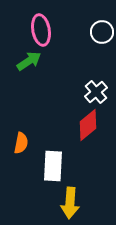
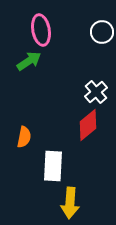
orange semicircle: moved 3 px right, 6 px up
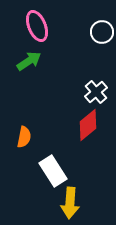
pink ellipse: moved 4 px left, 4 px up; rotated 12 degrees counterclockwise
white rectangle: moved 5 px down; rotated 36 degrees counterclockwise
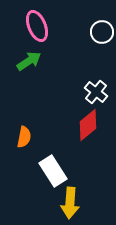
white cross: rotated 10 degrees counterclockwise
